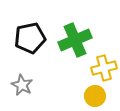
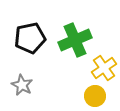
yellow cross: rotated 20 degrees counterclockwise
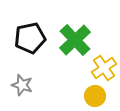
green cross: rotated 20 degrees counterclockwise
gray star: rotated 10 degrees counterclockwise
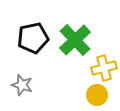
black pentagon: moved 3 px right
yellow cross: rotated 20 degrees clockwise
yellow circle: moved 2 px right, 1 px up
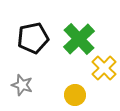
green cross: moved 4 px right, 1 px up
yellow cross: rotated 30 degrees counterclockwise
yellow circle: moved 22 px left
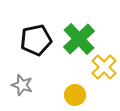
black pentagon: moved 3 px right, 2 px down
yellow cross: moved 1 px up
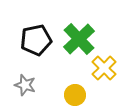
yellow cross: moved 1 px down
gray star: moved 3 px right
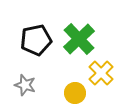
yellow cross: moved 3 px left, 5 px down
yellow circle: moved 2 px up
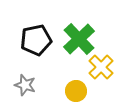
yellow cross: moved 6 px up
yellow circle: moved 1 px right, 2 px up
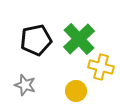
yellow cross: rotated 30 degrees counterclockwise
